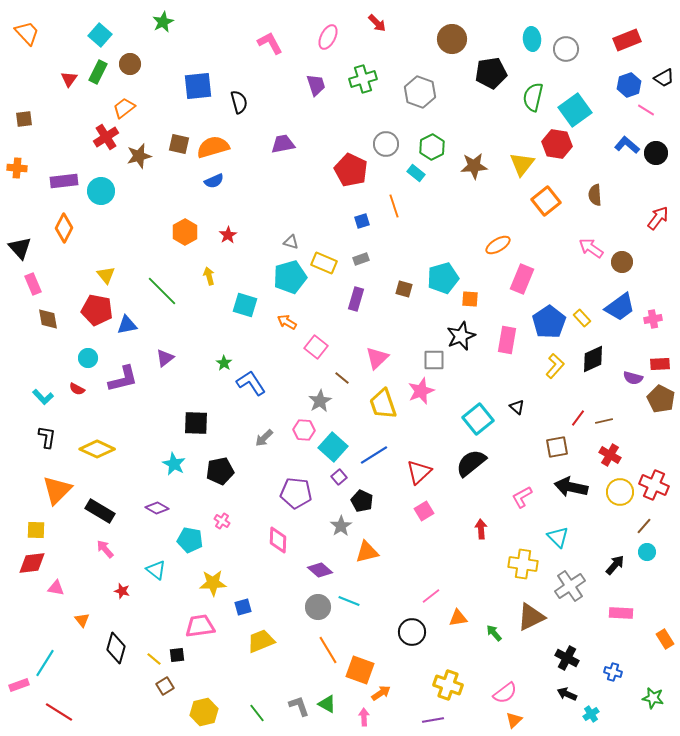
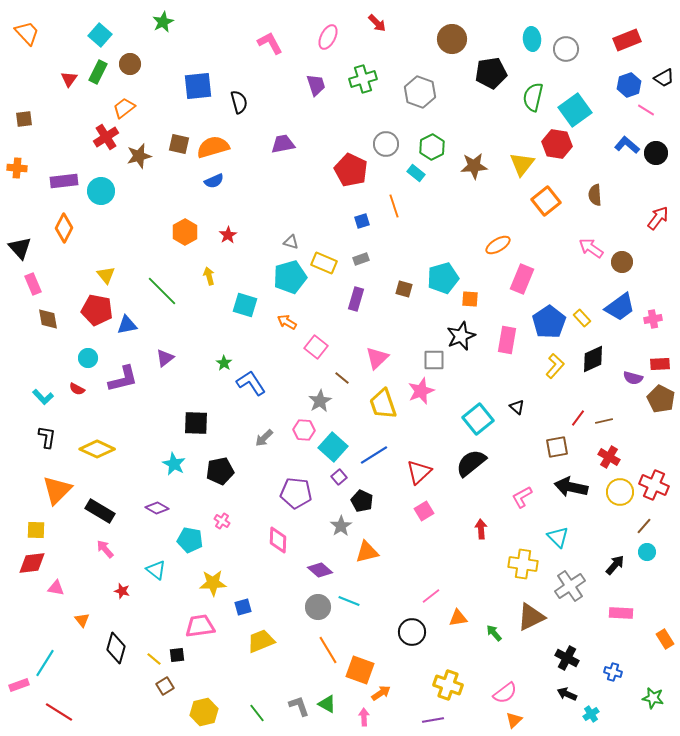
red cross at (610, 455): moved 1 px left, 2 px down
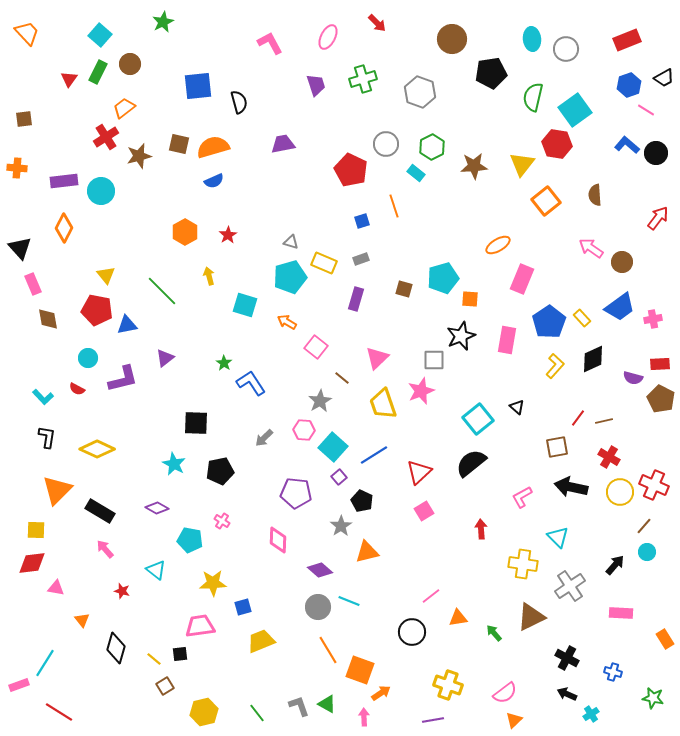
black square at (177, 655): moved 3 px right, 1 px up
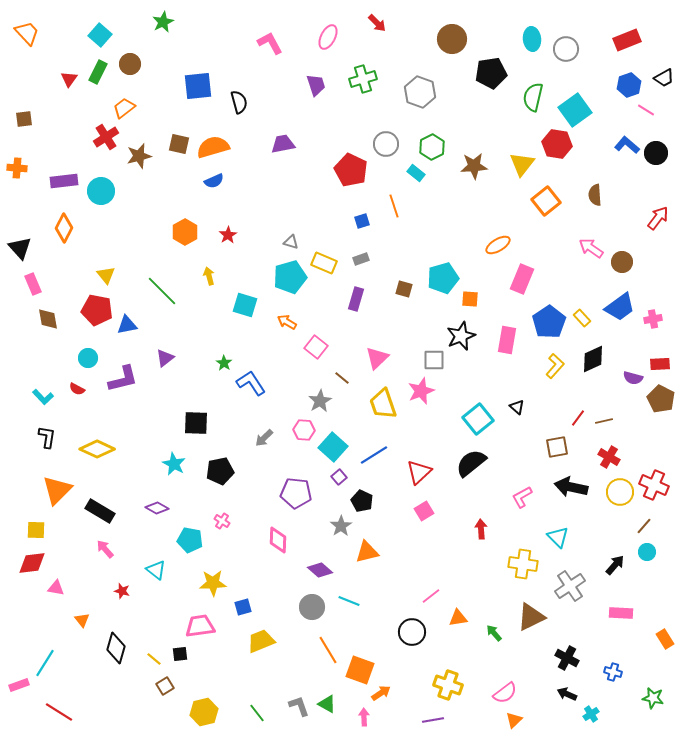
gray circle at (318, 607): moved 6 px left
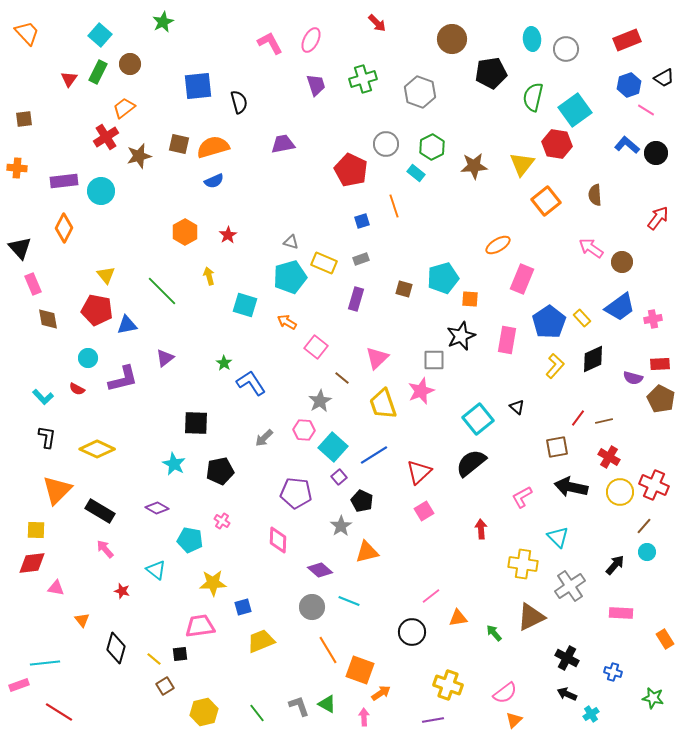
pink ellipse at (328, 37): moved 17 px left, 3 px down
cyan line at (45, 663): rotated 52 degrees clockwise
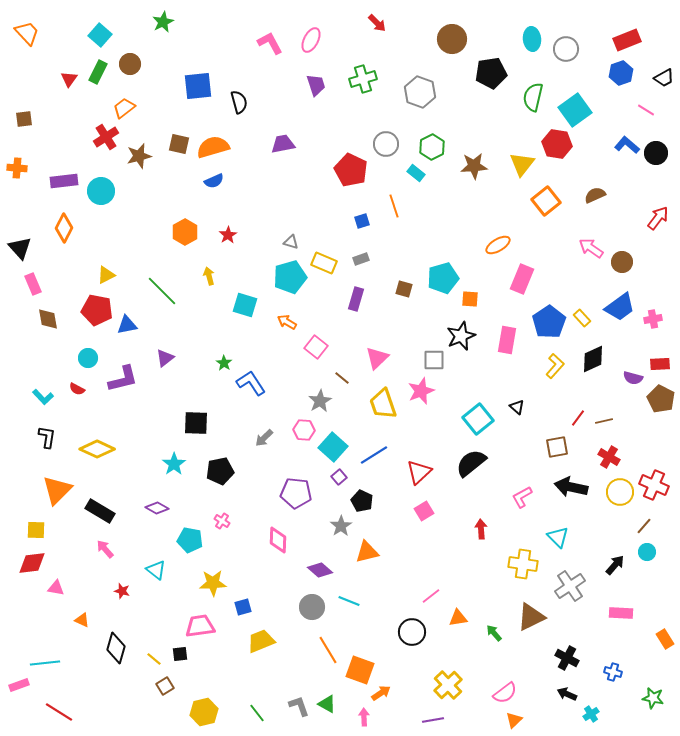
blue hexagon at (629, 85): moved 8 px left, 12 px up
brown semicircle at (595, 195): rotated 70 degrees clockwise
yellow triangle at (106, 275): rotated 42 degrees clockwise
cyan star at (174, 464): rotated 10 degrees clockwise
orange triangle at (82, 620): rotated 28 degrees counterclockwise
yellow cross at (448, 685): rotated 28 degrees clockwise
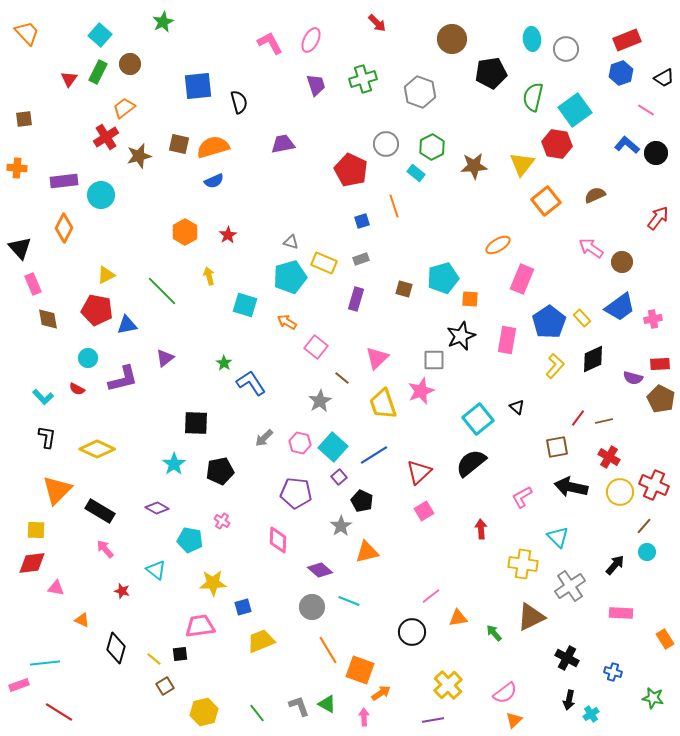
cyan circle at (101, 191): moved 4 px down
pink hexagon at (304, 430): moved 4 px left, 13 px down; rotated 10 degrees clockwise
black arrow at (567, 694): moved 2 px right, 6 px down; rotated 102 degrees counterclockwise
